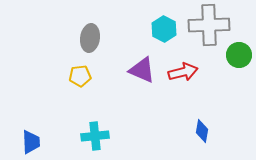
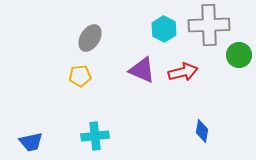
gray ellipse: rotated 24 degrees clockwise
blue trapezoid: rotated 80 degrees clockwise
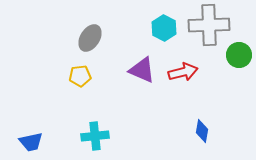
cyan hexagon: moved 1 px up
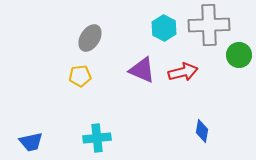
cyan cross: moved 2 px right, 2 px down
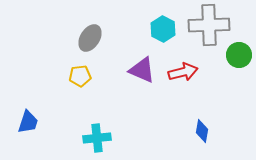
cyan hexagon: moved 1 px left, 1 px down
blue trapezoid: moved 3 px left, 20 px up; rotated 60 degrees counterclockwise
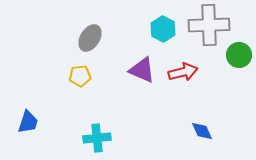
blue diamond: rotated 35 degrees counterclockwise
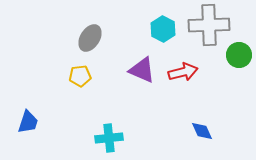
cyan cross: moved 12 px right
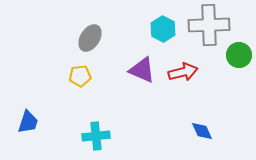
cyan cross: moved 13 px left, 2 px up
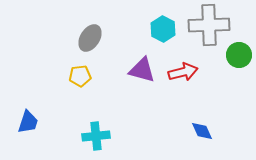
purple triangle: rotated 8 degrees counterclockwise
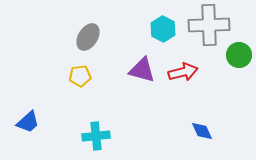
gray ellipse: moved 2 px left, 1 px up
blue trapezoid: rotated 30 degrees clockwise
